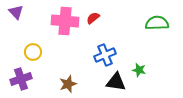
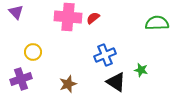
pink cross: moved 3 px right, 4 px up
green star: moved 2 px right
black triangle: rotated 25 degrees clockwise
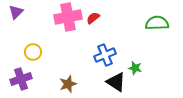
purple triangle: rotated 28 degrees clockwise
pink cross: rotated 16 degrees counterclockwise
green star: moved 6 px left, 2 px up
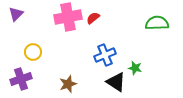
purple triangle: moved 2 px down
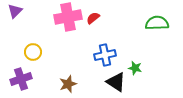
purple triangle: moved 1 px left, 3 px up
blue cross: rotated 10 degrees clockwise
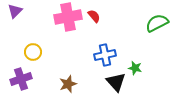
red semicircle: moved 1 px right, 2 px up; rotated 88 degrees clockwise
green semicircle: rotated 25 degrees counterclockwise
black triangle: rotated 15 degrees clockwise
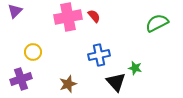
blue cross: moved 6 px left
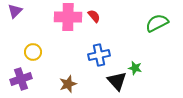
pink cross: rotated 12 degrees clockwise
black triangle: moved 1 px right, 1 px up
